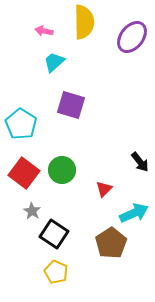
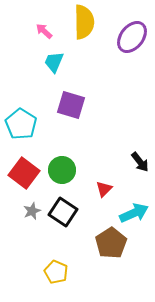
pink arrow: rotated 30 degrees clockwise
cyan trapezoid: rotated 25 degrees counterclockwise
gray star: rotated 18 degrees clockwise
black square: moved 9 px right, 22 px up
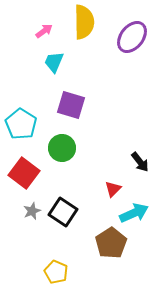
pink arrow: rotated 102 degrees clockwise
green circle: moved 22 px up
red triangle: moved 9 px right
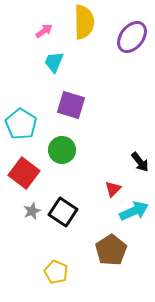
green circle: moved 2 px down
cyan arrow: moved 2 px up
brown pentagon: moved 7 px down
